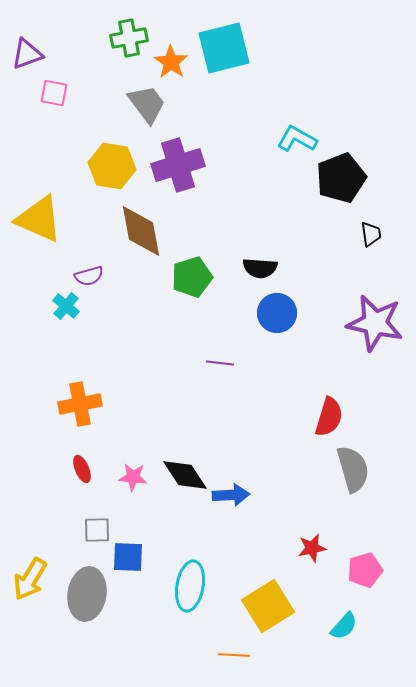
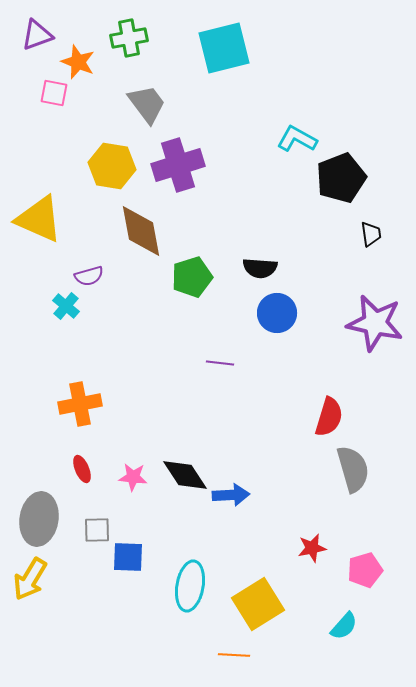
purple triangle: moved 10 px right, 19 px up
orange star: moved 93 px left; rotated 12 degrees counterclockwise
gray ellipse: moved 48 px left, 75 px up
yellow square: moved 10 px left, 2 px up
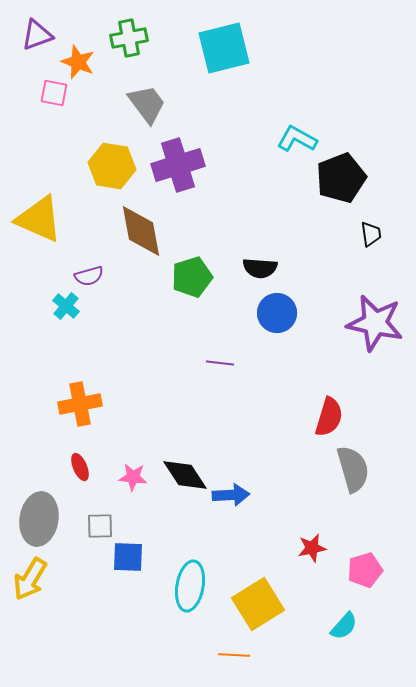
red ellipse: moved 2 px left, 2 px up
gray square: moved 3 px right, 4 px up
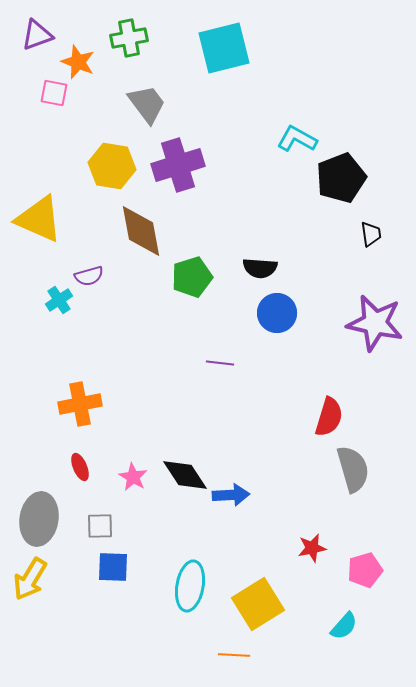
cyan cross: moved 7 px left, 6 px up; rotated 16 degrees clockwise
pink star: rotated 24 degrees clockwise
blue square: moved 15 px left, 10 px down
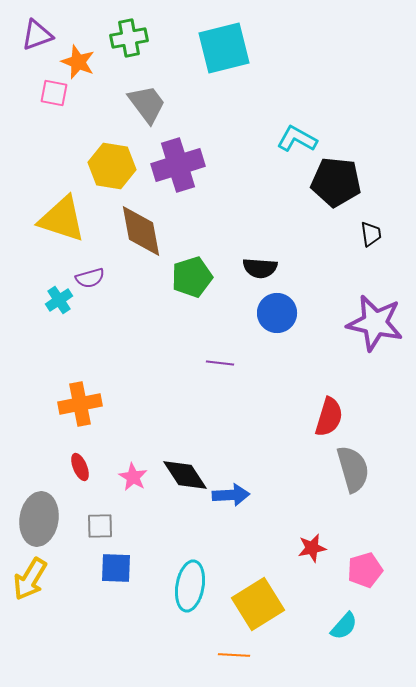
black pentagon: moved 5 px left, 4 px down; rotated 27 degrees clockwise
yellow triangle: moved 23 px right; rotated 6 degrees counterclockwise
purple semicircle: moved 1 px right, 2 px down
blue square: moved 3 px right, 1 px down
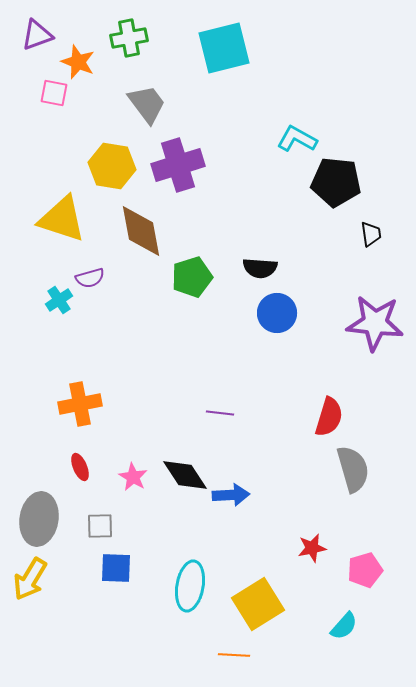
purple star: rotated 6 degrees counterclockwise
purple line: moved 50 px down
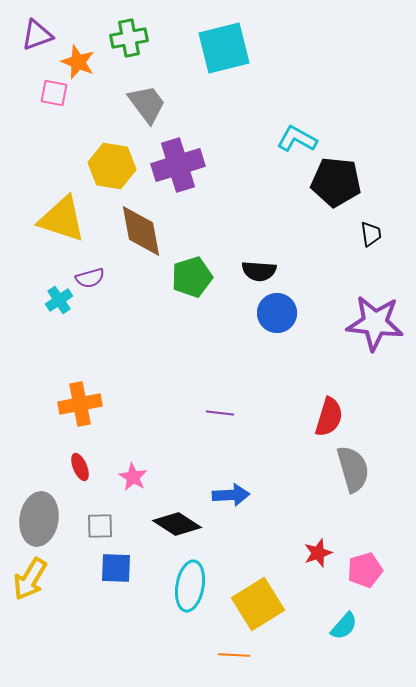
black semicircle: moved 1 px left, 3 px down
black diamond: moved 8 px left, 49 px down; rotated 24 degrees counterclockwise
red star: moved 6 px right, 5 px down; rotated 8 degrees counterclockwise
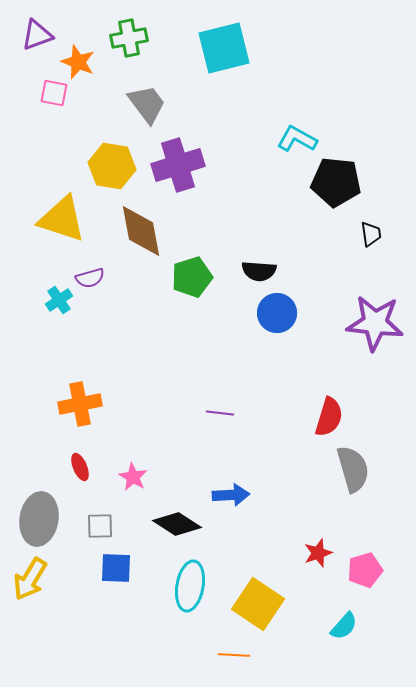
yellow square: rotated 24 degrees counterclockwise
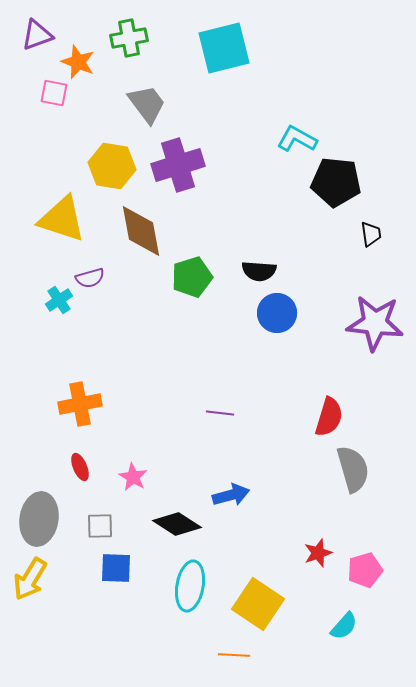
blue arrow: rotated 12 degrees counterclockwise
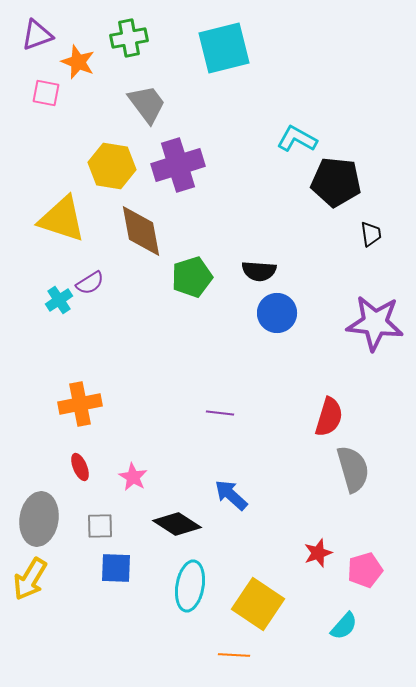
pink square: moved 8 px left
purple semicircle: moved 5 px down; rotated 16 degrees counterclockwise
blue arrow: rotated 123 degrees counterclockwise
